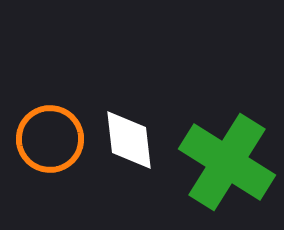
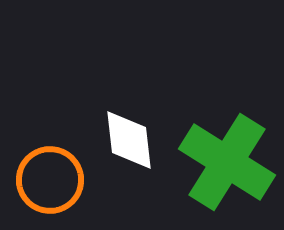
orange circle: moved 41 px down
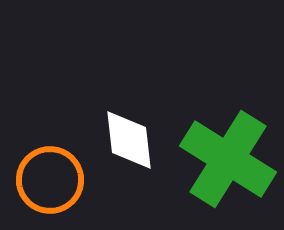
green cross: moved 1 px right, 3 px up
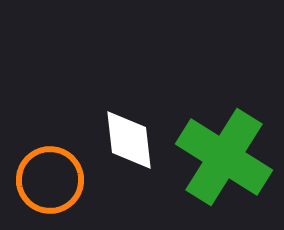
green cross: moved 4 px left, 2 px up
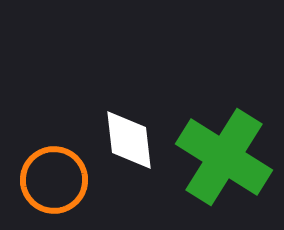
orange circle: moved 4 px right
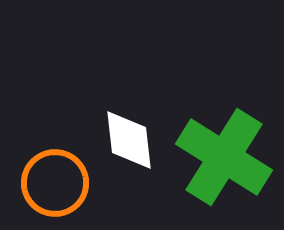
orange circle: moved 1 px right, 3 px down
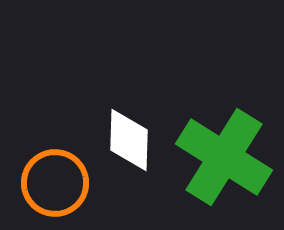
white diamond: rotated 8 degrees clockwise
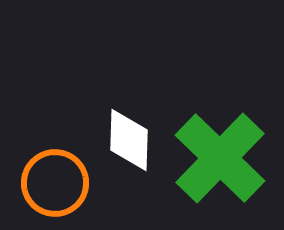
green cross: moved 4 px left, 1 px down; rotated 12 degrees clockwise
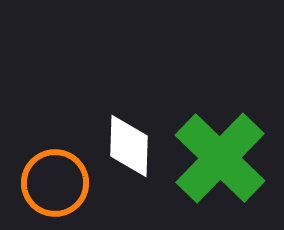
white diamond: moved 6 px down
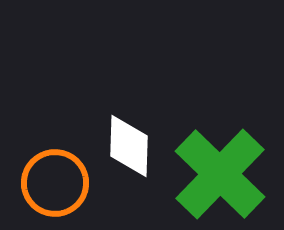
green cross: moved 16 px down
